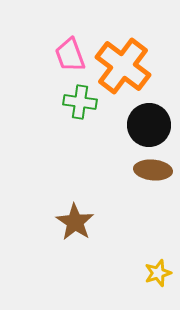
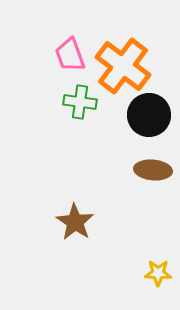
black circle: moved 10 px up
yellow star: rotated 20 degrees clockwise
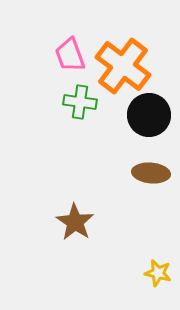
brown ellipse: moved 2 px left, 3 px down
yellow star: rotated 12 degrees clockwise
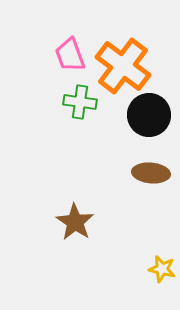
yellow star: moved 4 px right, 4 px up
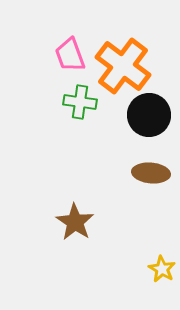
yellow star: rotated 16 degrees clockwise
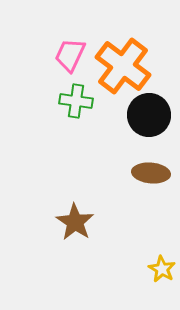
pink trapezoid: rotated 45 degrees clockwise
green cross: moved 4 px left, 1 px up
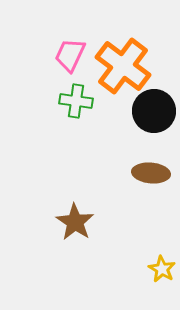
black circle: moved 5 px right, 4 px up
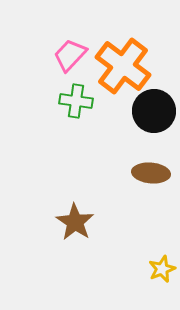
pink trapezoid: rotated 18 degrees clockwise
yellow star: rotated 20 degrees clockwise
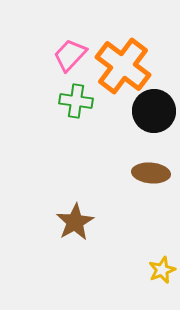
brown star: rotated 9 degrees clockwise
yellow star: moved 1 px down
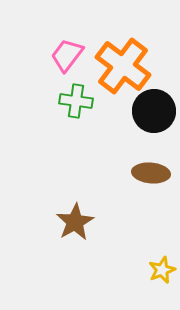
pink trapezoid: moved 3 px left; rotated 6 degrees counterclockwise
